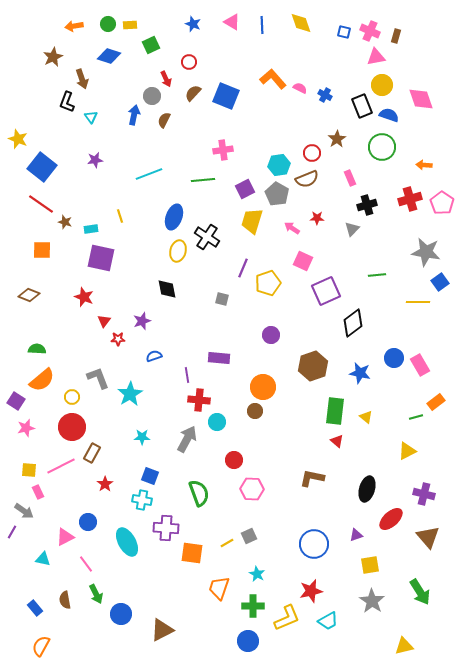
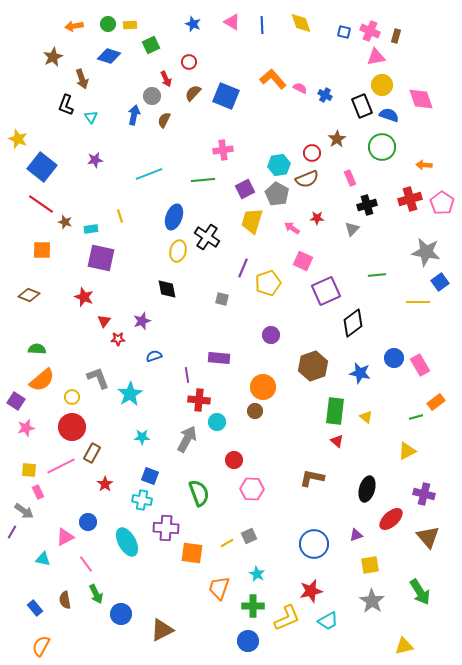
black L-shape at (67, 102): moved 1 px left, 3 px down
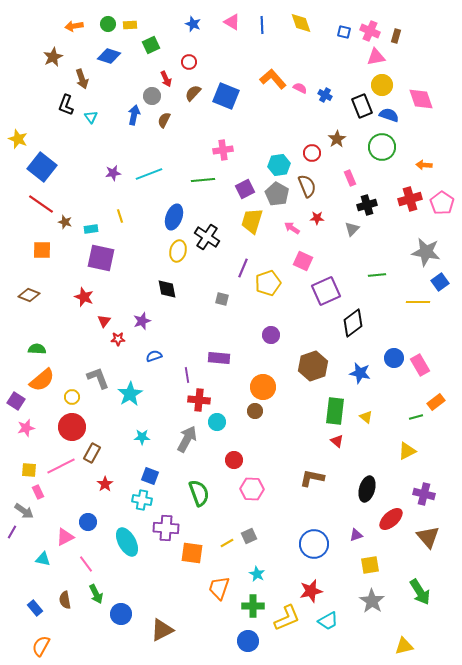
purple star at (95, 160): moved 18 px right, 13 px down
brown semicircle at (307, 179): moved 7 px down; rotated 90 degrees counterclockwise
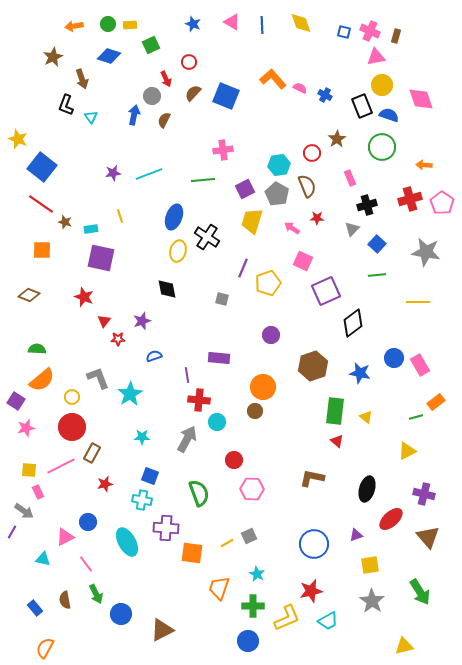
blue square at (440, 282): moved 63 px left, 38 px up; rotated 12 degrees counterclockwise
red star at (105, 484): rotated 21 degrees clockwise
orange semicircle at (41, 646): moved 4 px right, 2 px down
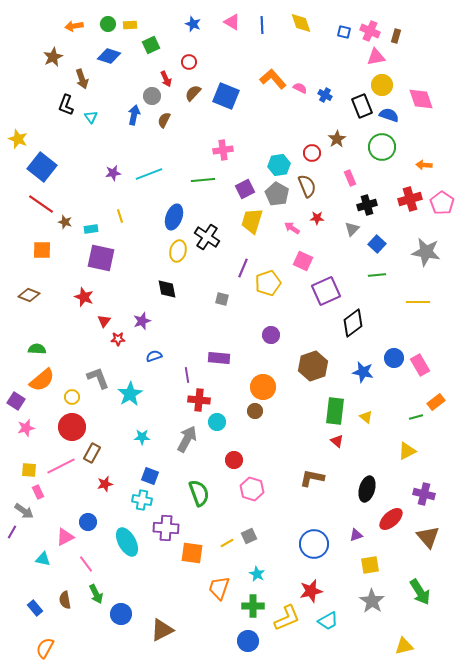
blue star at (360, 373): moved 3 px right, 1 px up
pink hexagon at (252, 489): rotated 15 degrees clockwise
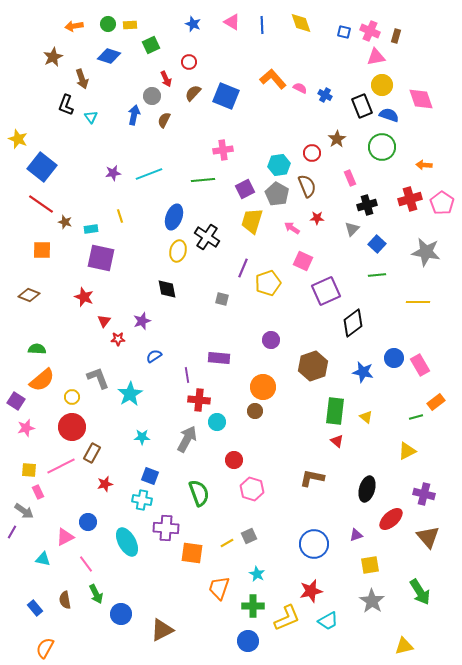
purple circle at (271, 335): moved 5 px down
blue semicircle at (154, 356): rotated 14 degrees counterclockwise
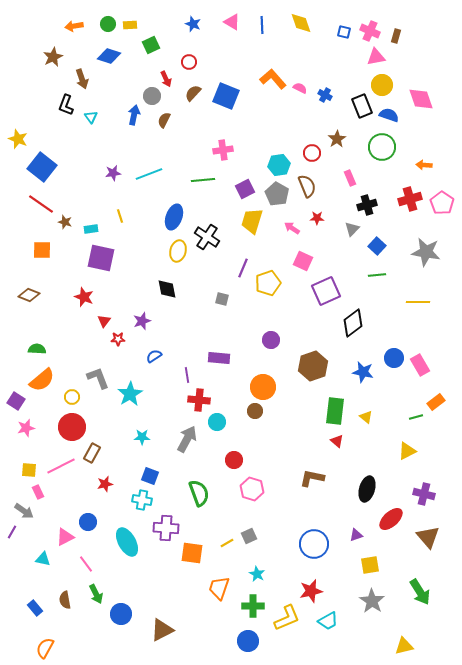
blue square at (377, 244): moved 2 px down
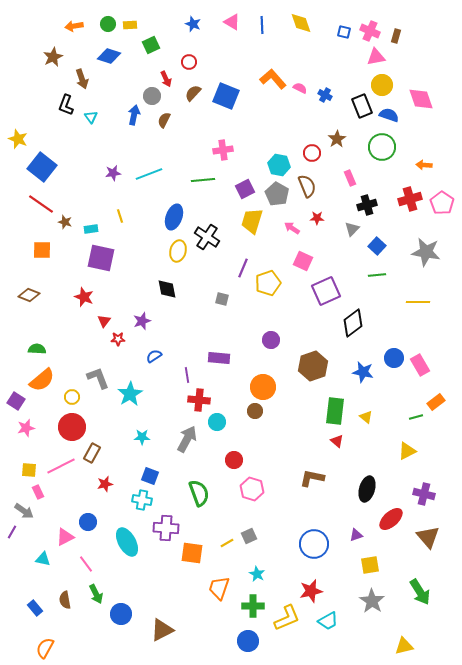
cyan hexagon at (279, 165): rotated 20 degrees clockwise
